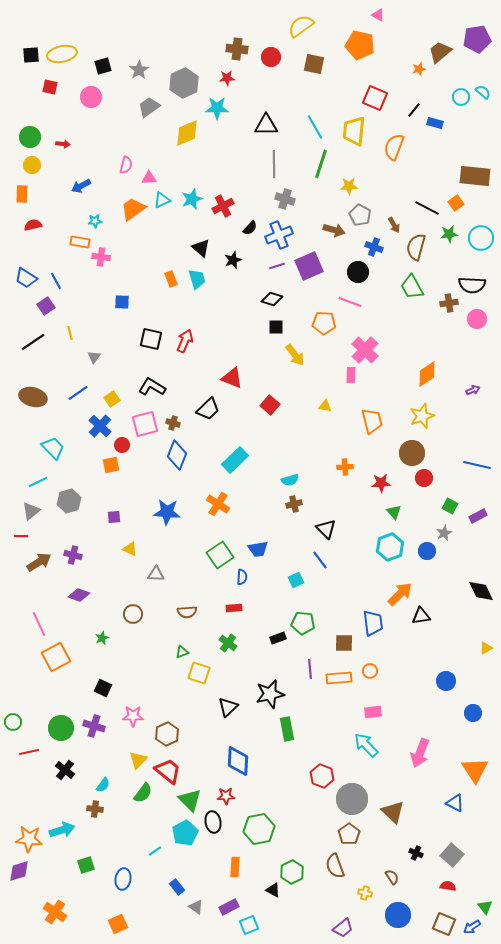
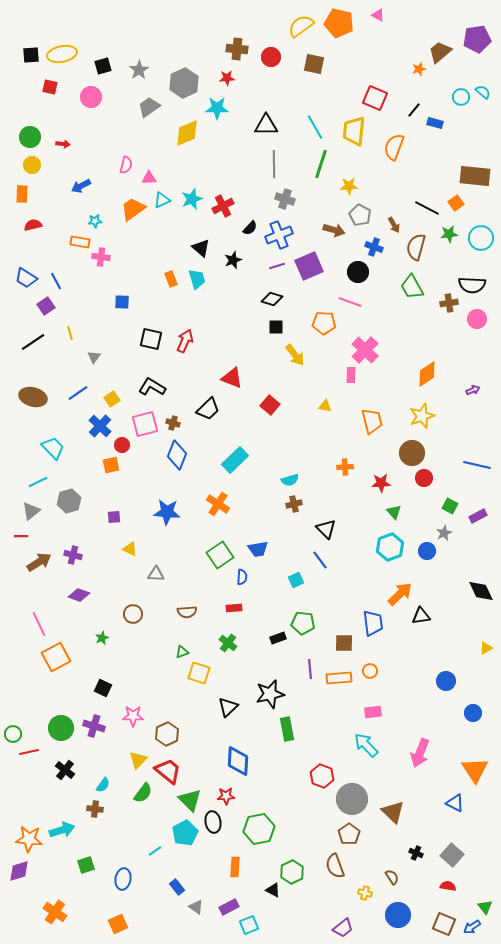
orange pentagon at (360, 45): moved 21 px left, 22 px up
green circle at (13, 722): moved 12 px down
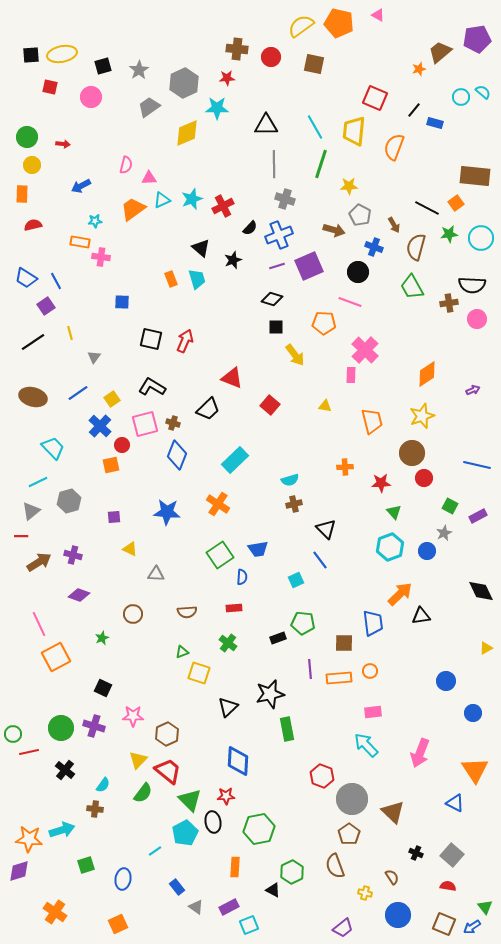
green circle at (30, 137): moved 3 px left
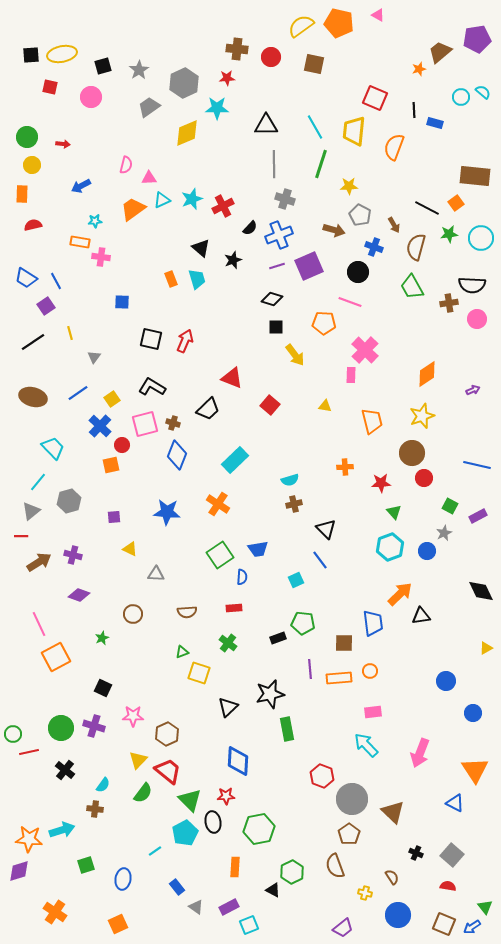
black line at (414, 110): rotated 42 degrees counterclockwise
cyan line at (38, 482): rotated 24 degrees counterclockwise
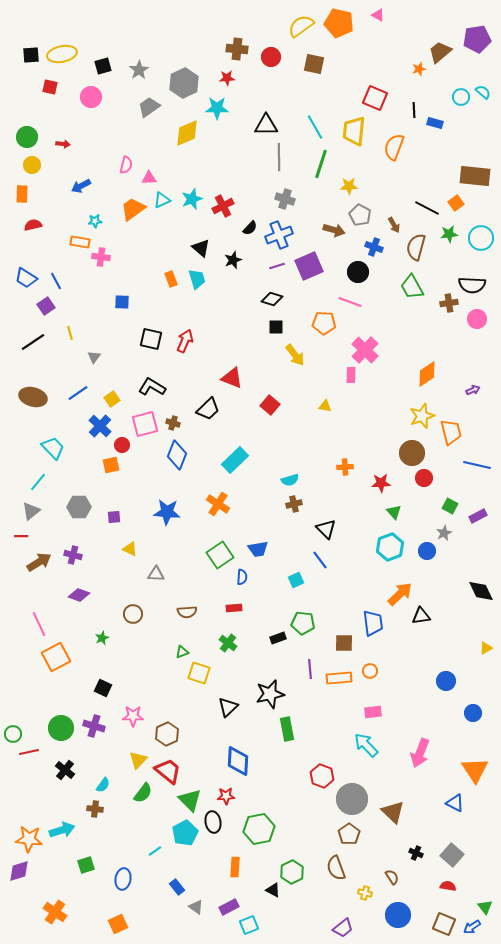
gray line at (274, 164): moved 5 px right, 7 px up
orange trapezoid at (372, 421): moved 79 px right, 11 px down
gray hexagon at (69, 501): moved 10 px right, 6 px down; rotated 15 degrees clockwise
brown semicircle at (335, 866): moved 1 px right, 2 px down
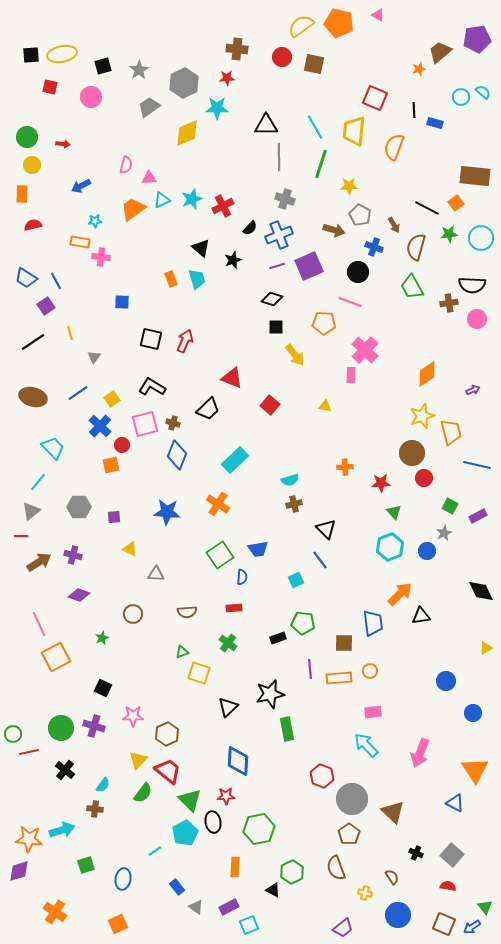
red circle at (271, 57): moved 11 px right
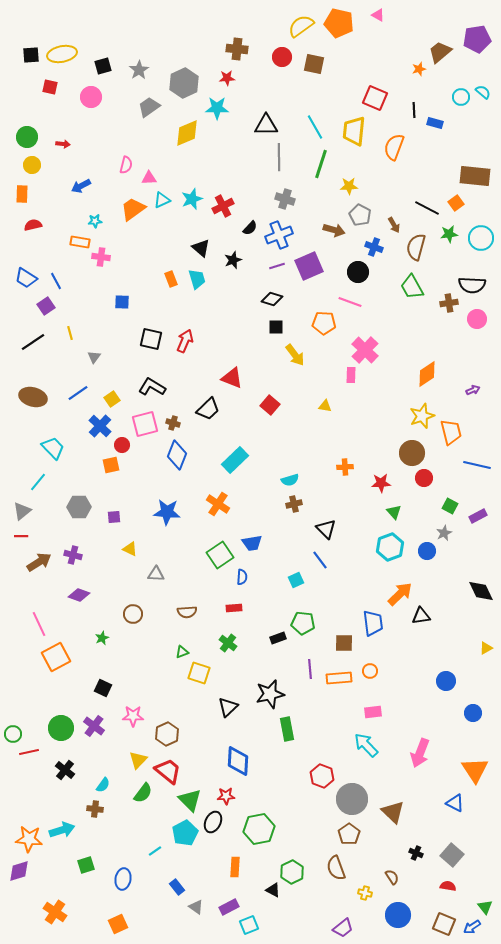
gray triangle at (31, 511): moved 9 px left
blue trapezoid at (258, 549): moved 6 px left, 6 px up
purple cross at (94, 726): rotated 20 degrees clockwise
black ellipse at (213, 822): rotated 35 degrees clockwise
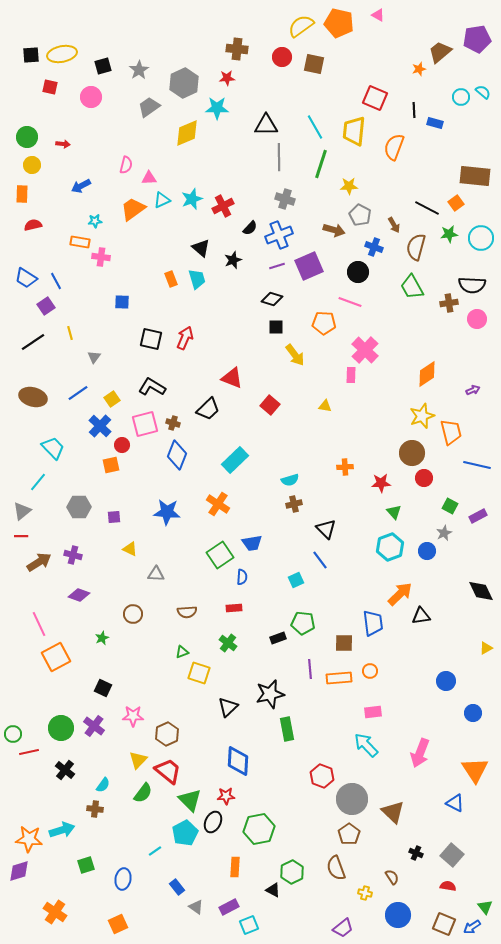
red arrow at (185, 341): moved 3 px up
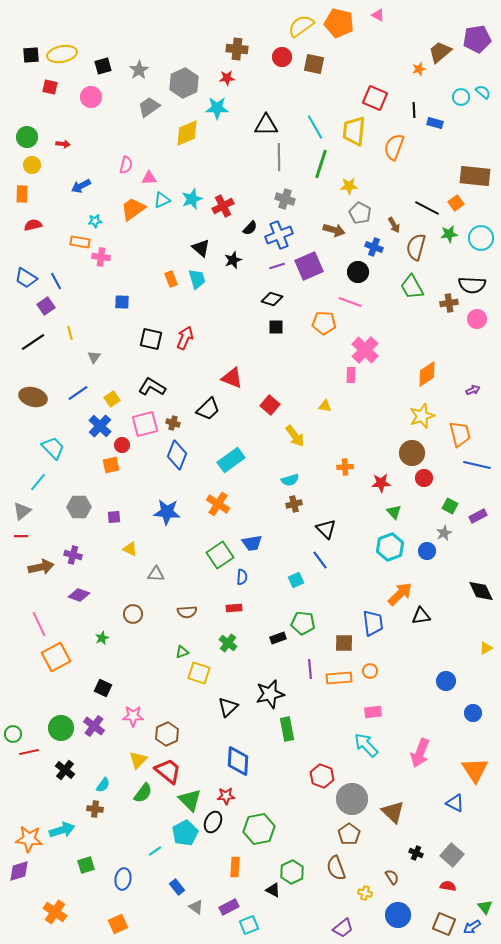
gray pentagon at (360, 215): moved 2 px up
yellow arrow at (295, 355): moved 81 px down
orange trapezoid at (451, 432): moved 9 px right, 2 px down
cyan rectangle at (235, 460): moved 4 px left; rotated 8 degrees clockwise
brown arrow at (39, 562): moved 2 px right, 5 px down; rotated 20 degrees clockwise
